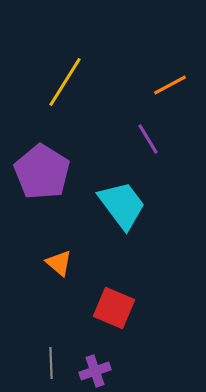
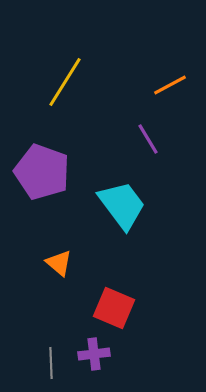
purple pentagon: rotated 12 degrees counterclockwise
purple cross: moved 1 px left, 17 px up; rotated 12 degrees clockwise
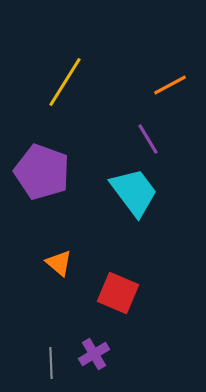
cyan trapezoid: moved 12 px right, 13 px up
red square: moved 4 px right, 15 px up
purple cross: rotated 24 degrees counterclockwise
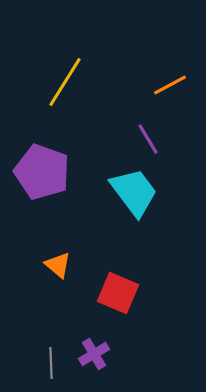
orange triangle: moved 1 px left, 2 px down
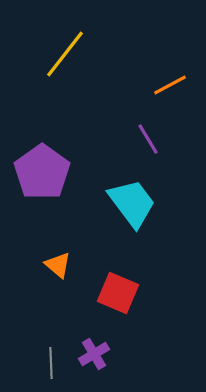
yellow line: moved 28 px up; rotated 6 degrees clockwise
purple pentagon: rotated 16 degrees clockwise
cyan trapezoid: moved 2 px left, 11 px down
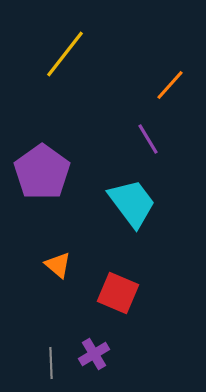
orange line: rotated 20 degrees counterclockwise
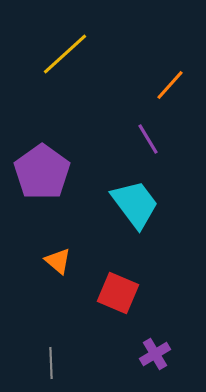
yellow line: rotated 10 degrees clockwise
cyan trapezoid: moved 3 px right, 1 px down
orange triangle: moved 4 px up
purple cross: moved 61 px right
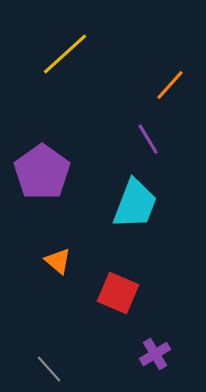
cyan trapezoid: rotated 58 degrees clockwise
gray line: moved 2 px left, 6 px down; rotated 40 degrees counterclockwise
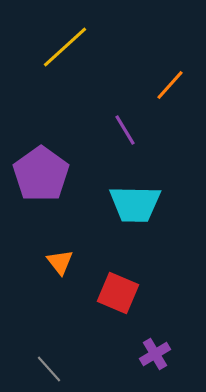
yellow line: moved 7 px up
purple line: moved 23 px left, 9 px up
purple pentagon: moved 1 px left, 2 px down
cyan trapezoid: rotated 70 degrees clockwise
orange triangle: moved 2 px right, 1 px down; rotated 12 degrees clockwise
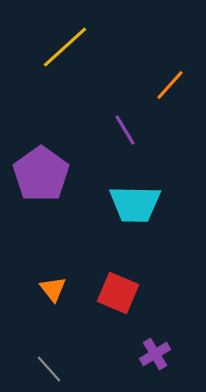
orange triangle: moved 7 px left, 27 px down
